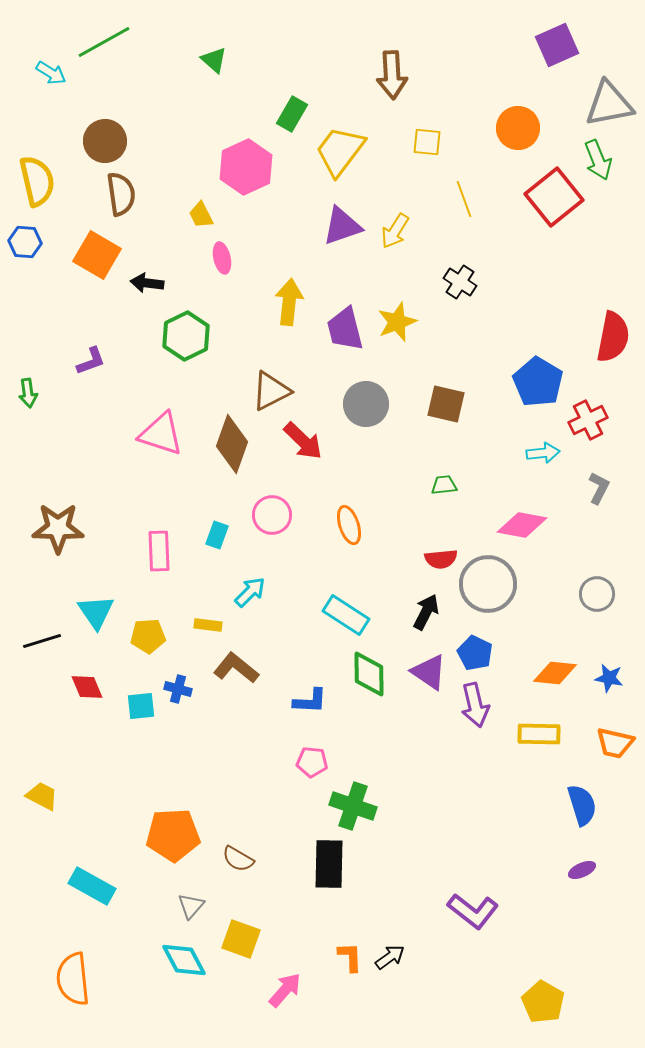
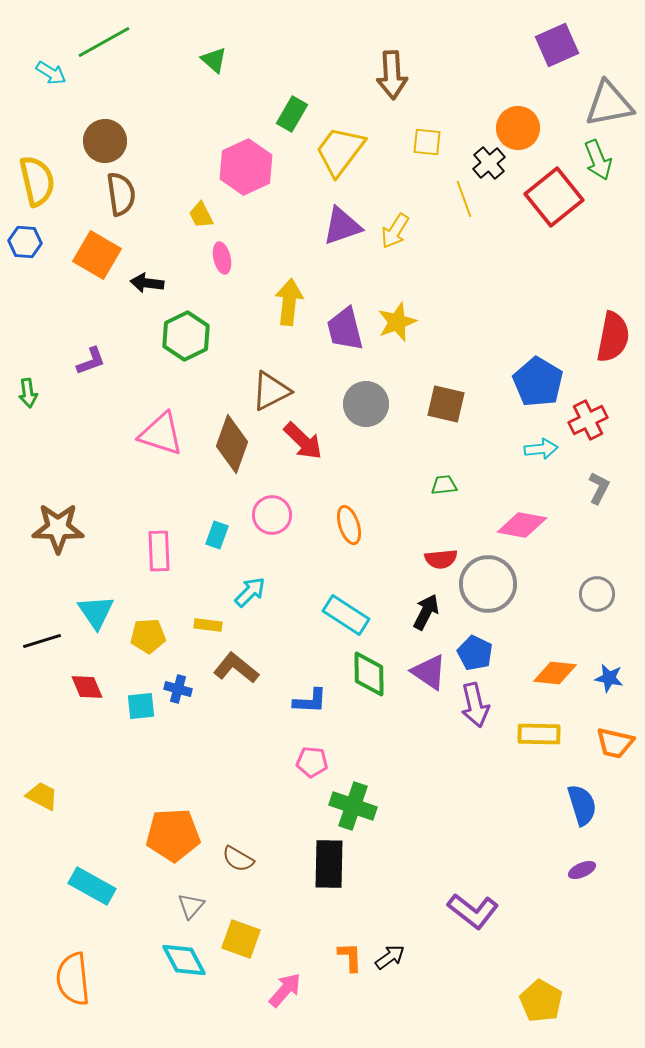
black cross at (460, 282): moved 29 px right, 119 px up; rotated 16 degrees clockwise
cyan arrow at (543, 453): moved 2 px left, 4 px up
yellow pentagon at (543, 1002): moved 2 px left, 1 px up
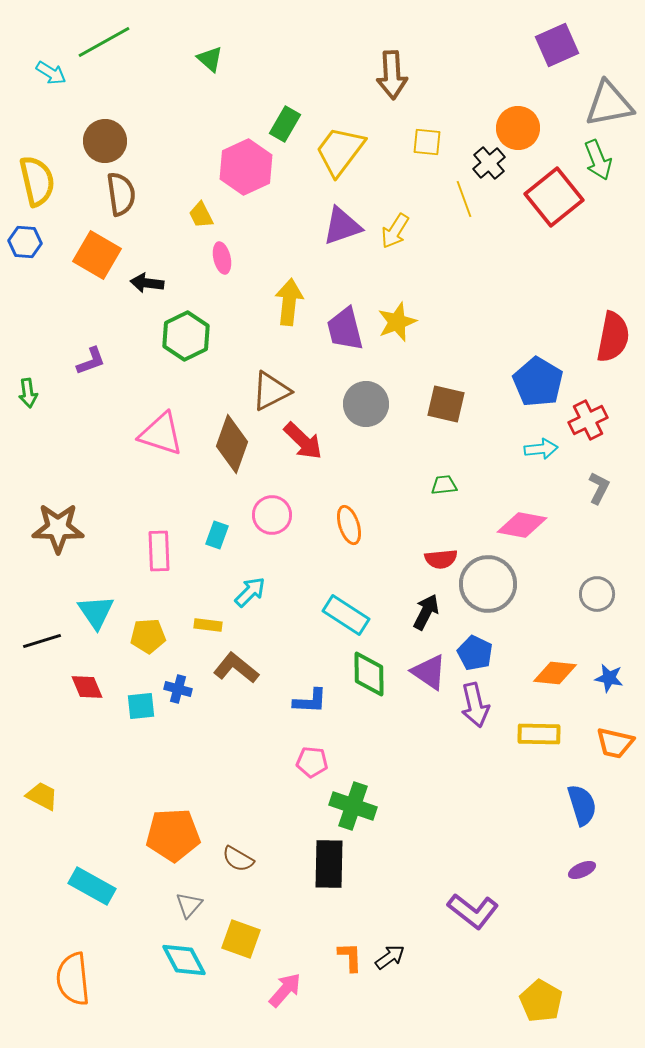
green triangle at (214, 60): moved 4 px left, 1 px up
green rectangle at (292, 114): moved 7 px left, 10 px down
gray triangle at (191, 906): moved 2 px left, 1 px up
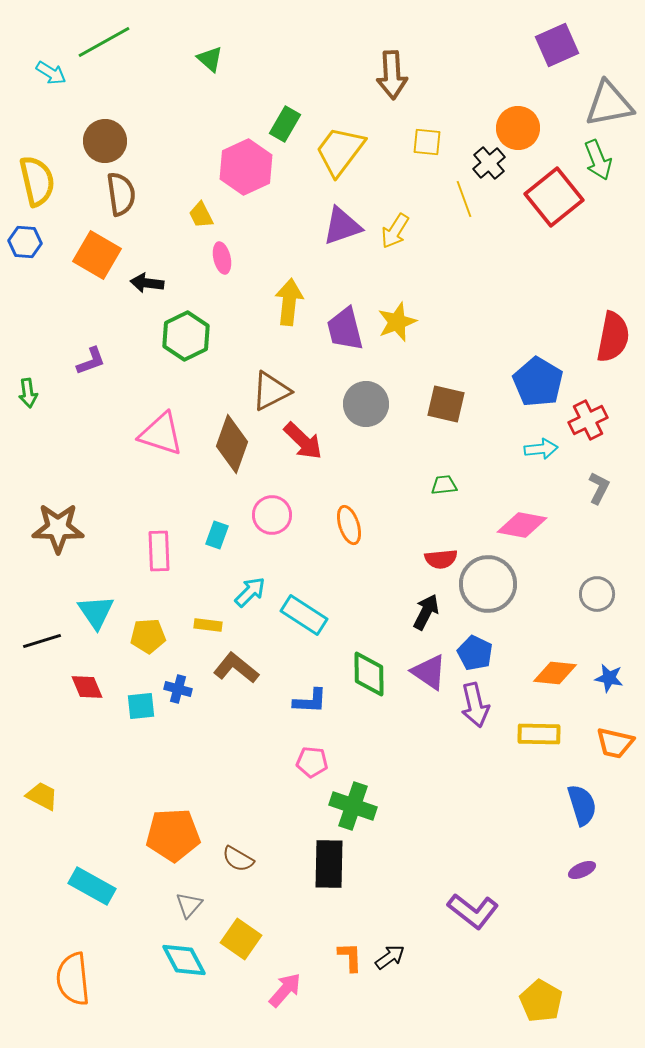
cyan rectangle at (346, 615): moved 42 px left
yellow square at (241, 939): rotated 15 degrees clockwise
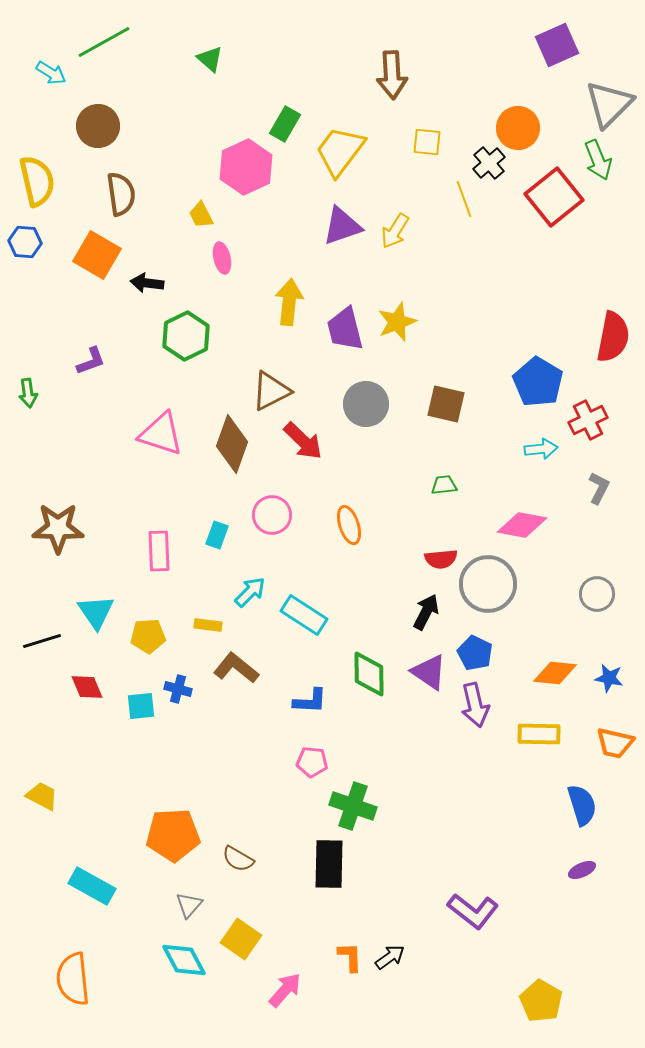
gray triangle at (609, 104): rotated 34 degrees counterclockwise
brown circle at (105, 141): moved 7 px left, 15 px up
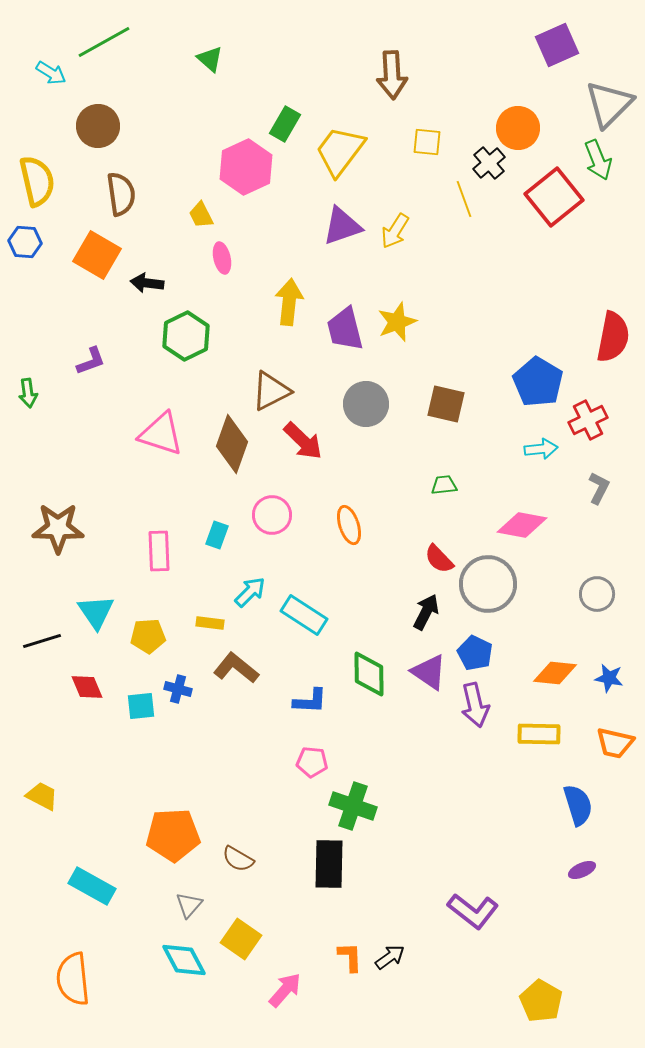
red semicircle at (441, 559): moved 2 px left; rotated 52 degrees clockwise
yellow rectangle at (208, 625): moved 2 px right, 2 px up
blue semicircle at (582, 805): moved 4 px left
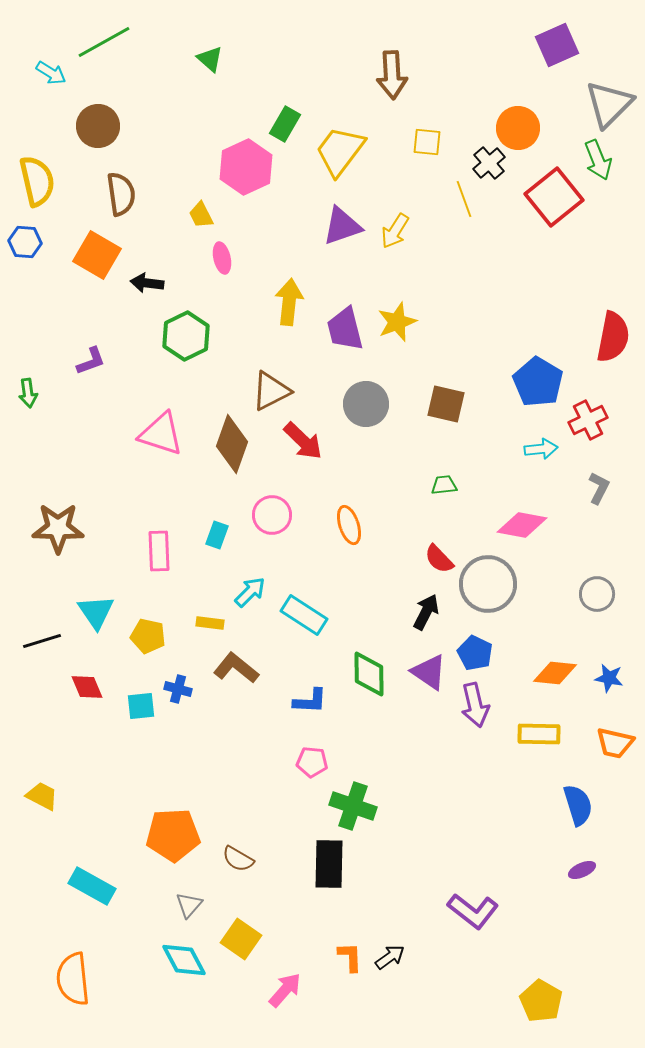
yellow pentagon at (148, 636): rotated 16 degrees clockwise
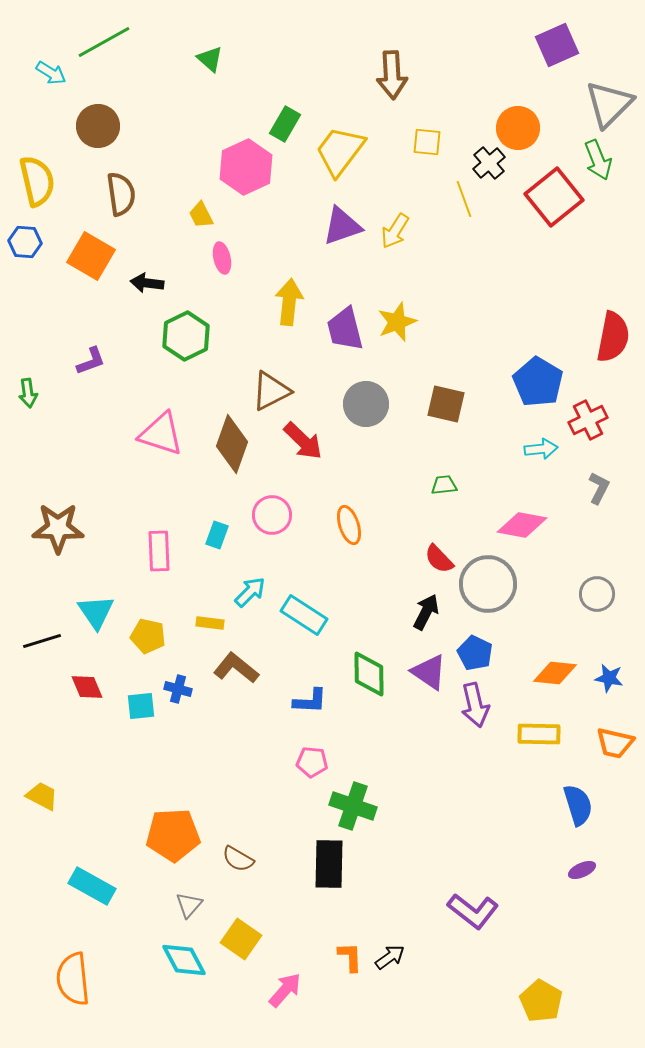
orange square at (97, 255): moved 6 px left, 1 px down
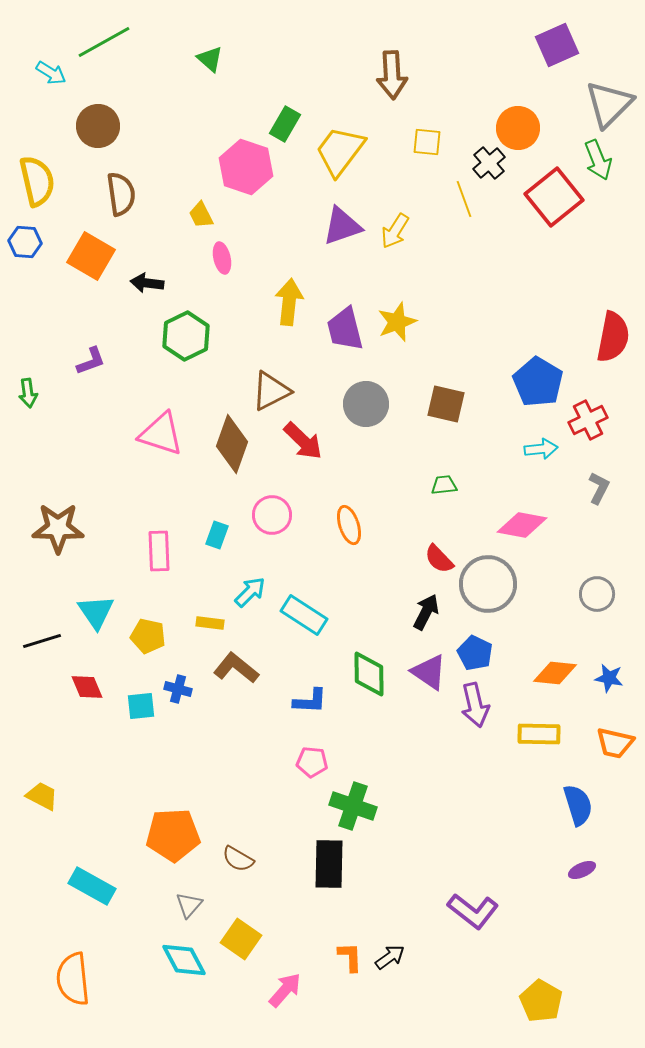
pink hexagon at (246, 167): rotated 16 degrees counterclockwise
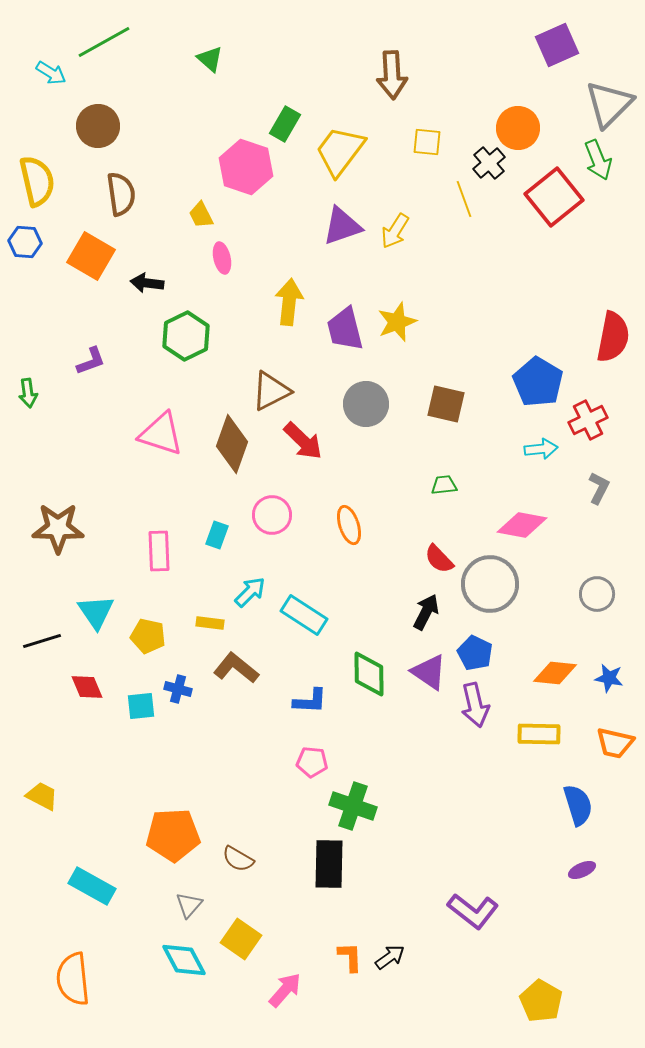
gray circle at (488, 584): moved 2 px right
